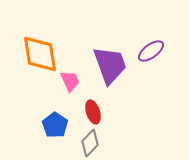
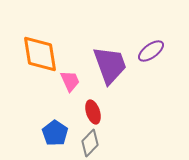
blue pentagon: moved 8 px down
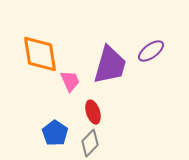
purple trapezoid: rotated 36 degrees clockwise
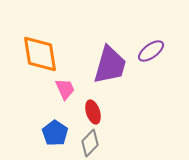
pink trapezoid: moved 5 px left, 8 px down
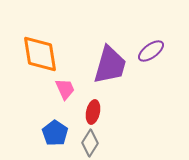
red ellipse: rotated 30 degrees clockwise
gray diamond: rotated 12 degrees counterclockwise
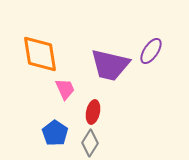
purple ellipse: rotated 20 degrees counterclockwise
purple trapezoid: rotated 87 degrees clockwise
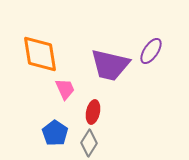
gray diamond: moved 1 px left
